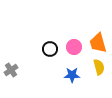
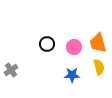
black circle: moved 3 px left, 5 px up
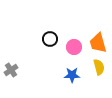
black circle: moved 3 px right, 5 px up
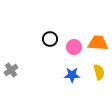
orange trapezoid: rotated 110 degrees clockwise
yellow semicircle: moved 5 px down
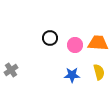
black circle: moved 1 px up
pink circle: moved 1 px right, 2 px up
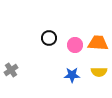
black circle: moved 1 px left
yellow semicircle: rotated 105 degrees clockwise
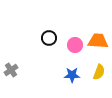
orange trapezoid: moved 2 px up
yellow semicircle: rotated 70 degrees counterclockwise
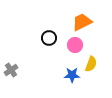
orange trapezoid: moved 16 px left, 19 px up; rotated 30 degrees counterclockwise
yellow semicircle: moved 8 px left, 8 px up
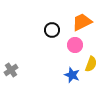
black circle: moved 3 px right, 8 px up
blue star: rotated 21 degrees clockwise
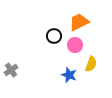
orange trapezoid: moved 3 px left
black circle: moved 2 px right, 6 px down
blue star: moved 3 px left
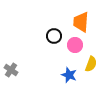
orange trapezoid: moved 2 px right; rotated 60 degrees counterclockwise
gray cross: rotated 24 degrees counterclockwise
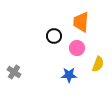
pink circle: moved 2 px right, 3 px down
yellow semicircle: moved 7 px right
gray cross: moved 3 px right, 2 px down
blue star: rotated 21 degrees counterclockwise
